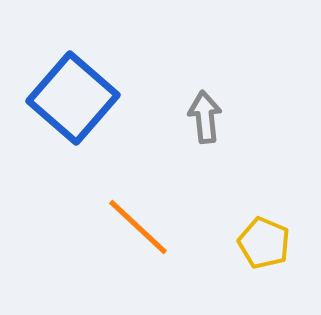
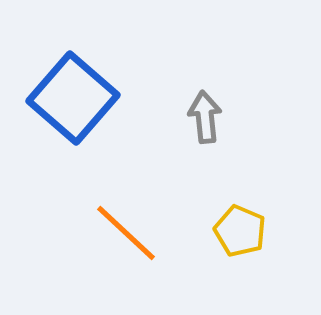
orange line: moved 12 px left, 6 px down
yellow pentagon: moved 24 px left, 12 px up
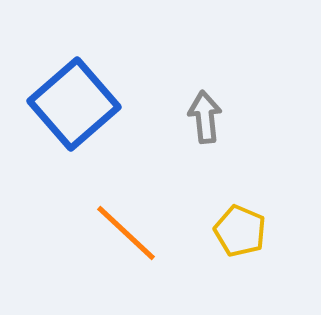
blue square: moved 1 px right, 6 px down; rotated 8 degrees clockwise
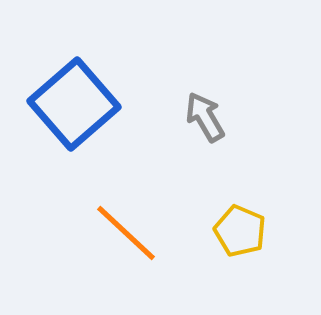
gray arrow: rotated 24 degrees counterclockwise
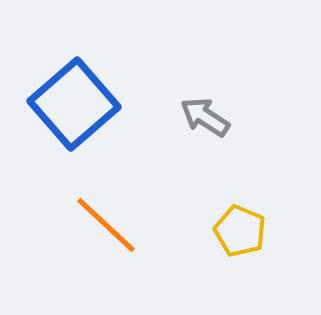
gray arrow: rotated 27 degrees counterclockwise
orange line: moved 20 px left, 8 px up
